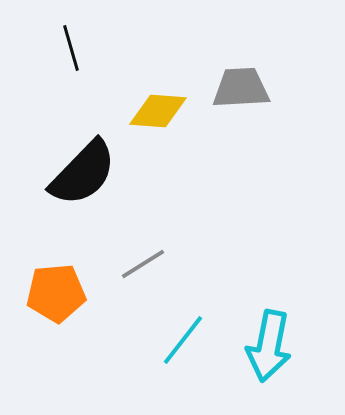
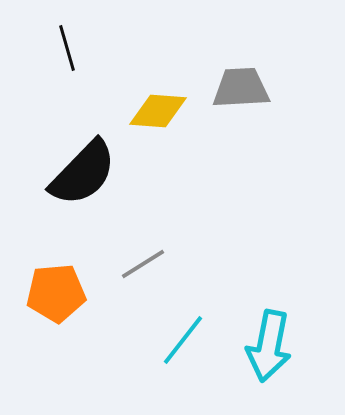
black line: moved 4 px left
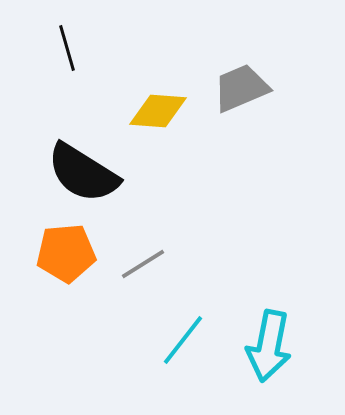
gray trapezoid: rotated 20 degrees counterclockwise
black semicircle: rotated 78 degrees clockwise
orange pentagon: moved 10 px right, 40 px up
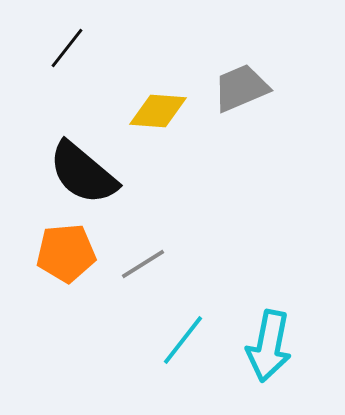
black line: rotated 54 degrees clockwise
black semicircle: rotated 8 degrees clockwise
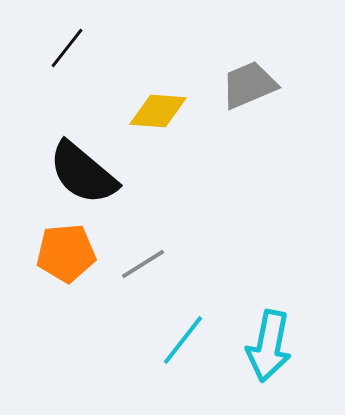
gray trapezoid: moved 8 px right, 3 px up
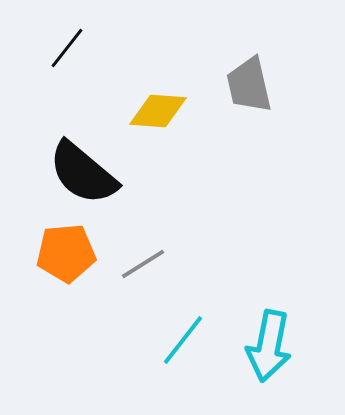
gray trapezoid: rotated 80 degrees counterclockwise
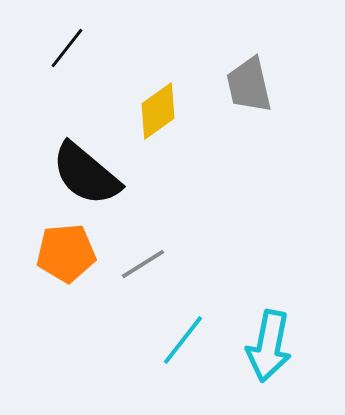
yellow diamond: rotated 40 degrees counterclockwise
black semicircle: moved 3 px right, 1 px down
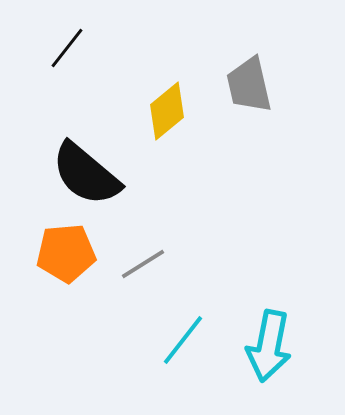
yellow diamond: moved 9 px right; rotated 4 degrees counterclockwise
